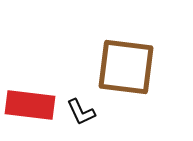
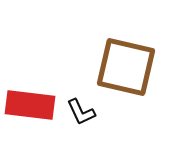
brown square: rotated 6 degrees clockwise
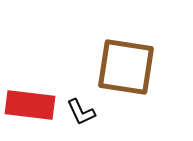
brown square: rotated 4 degrees counterclockwise
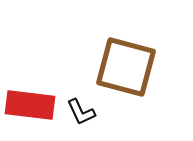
brown square: rotated 6 degrees clockwise
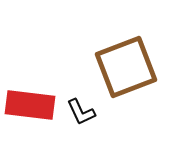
brown square: rotated 36 degrees counterclockwise
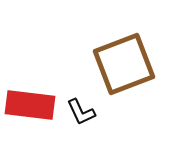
brown square: moved 2 px left, 3 px up
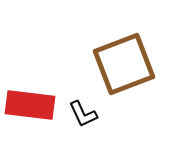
black L-shape: moved 2 px right, 2 px down
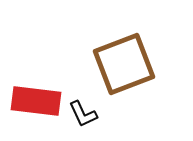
red rectangle: moved 6 px right, 4 px up
